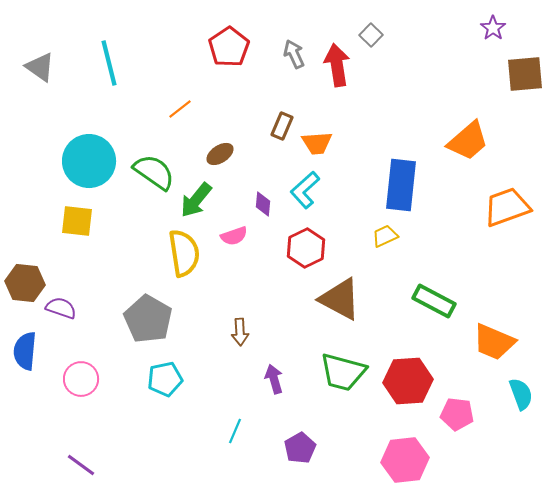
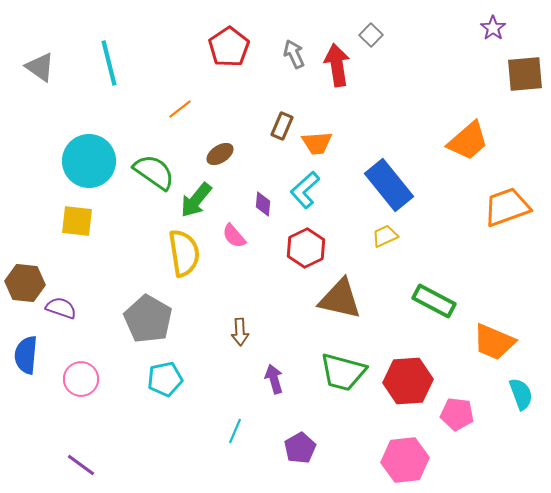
blue rectangle at (401, 185): moved 12 px left; rotated 45 degrees counterclockwise
pink semicircle at (234, 236): rotated 68 degrees clockwise
brown triangle at (340, 299): rotated 15 degrees counterclockwise
blue semicircle at (25, 351): moved 1 px right, 4 px down
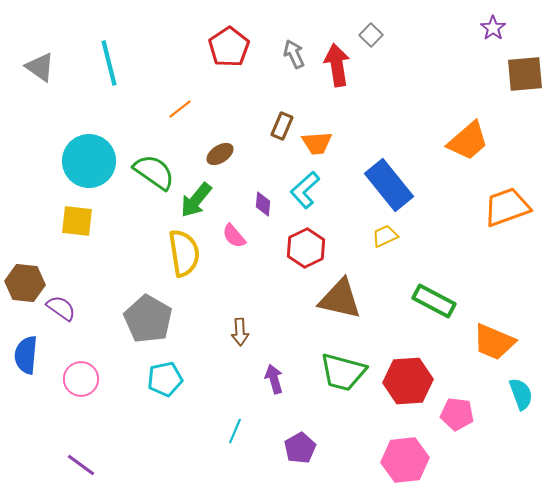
purple semicircle at (61, 308): rotated 16 degrees clockwise
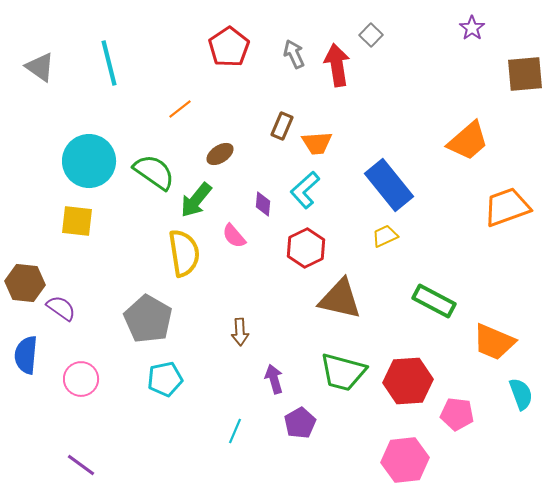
purple star at (493, 28): moved 21 px left
purple pentagon at (300, 448): moved 25 px up
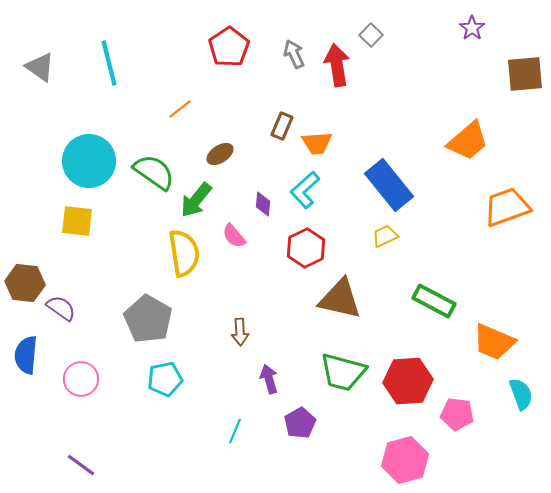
purple arrow at (274, 379): moved 5 px left
pink hexagon at (405, 460): rotated 9 degrees counterclockwise
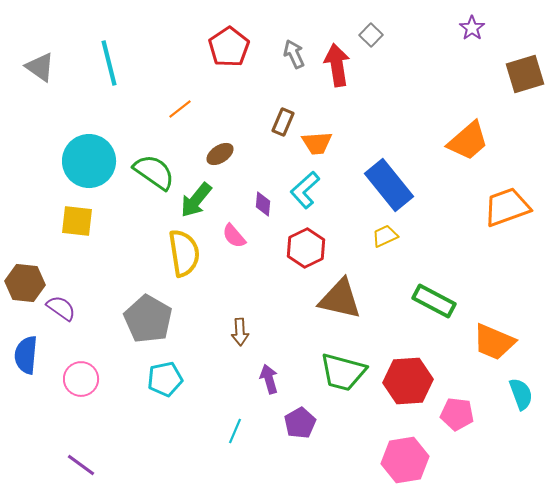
brown square at (525, 74): rotated 12 degrees counterclockwise
brown rectangle at (282, 126): moved 1 px right, 4 px up
pink hexagon at (405, 460): rotated 6 degrees clockwise
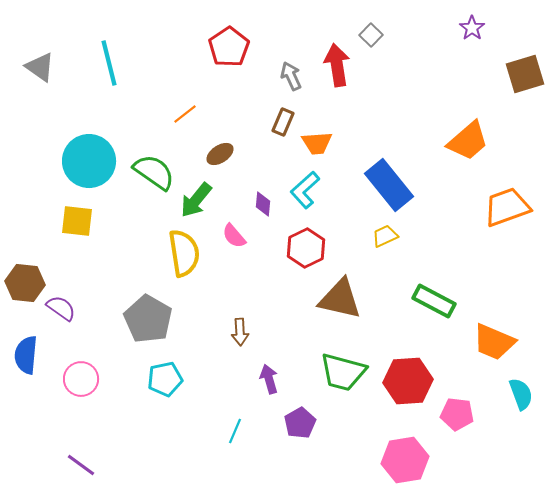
gray arrow at (294, 54): moved 3 px left, 22 px down
orange line at (180, 109): moved 5 px right, 5 px down
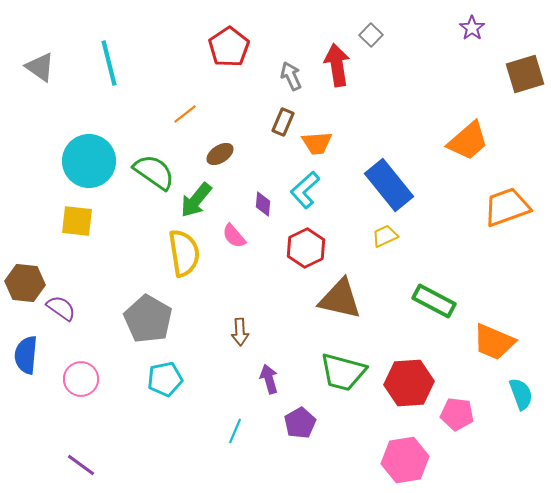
red hexagon at (408, 381): moved 1 px right, 2 px down
